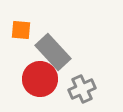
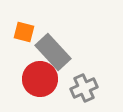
orange square: moved 3 px right, 2 px down; rotated 10 degrees clockwise
gray cross: moved 2 px right, 1 px up
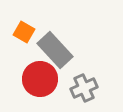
orange square: rotated 15 degrees clockwise
gray rectangle: moved 2 px right, 2 px up
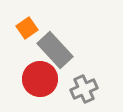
orange square: moved 3 px right, 4 px up; rotated 25 degrees clockwise
gray cross: moved 1 px down
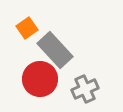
gray cross: moved 1 px right
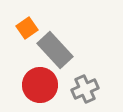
red circle: moved 6 px down
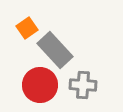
gray cross: moved 2 px left, 4 px up; rotated 28 degrees clockwise
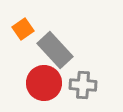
orange square: moved 4 px left, 1 px down
red circle: moved 4 px right, 2 px up
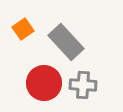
gray rectangle: moved 11 px right, 8 px up
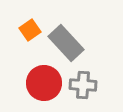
orange square: moved 7 px right, 1 px down
gray rectangle: moved 1 px down
